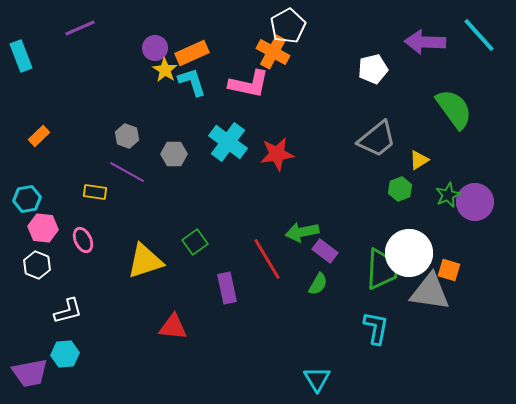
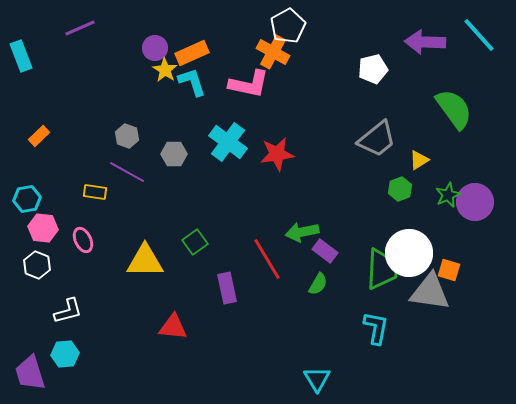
yellow triangle at (145, 261): rotated 18 degrees clockwise
purple trapezoid at (30, 373): rotated 84 degrees clockwise
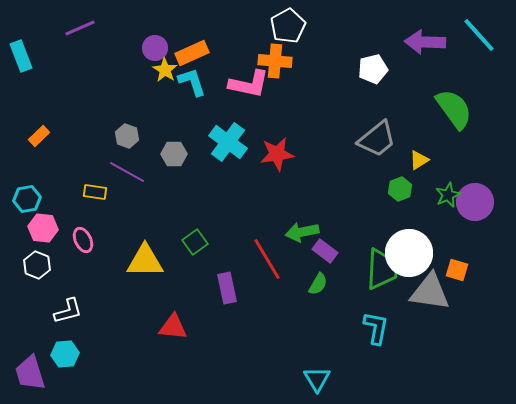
orange cross at (273, 52): moved 2 px right, 9 px down; rotated 24 degrees counterclockwise
orange square at (449, 270): moved 8 px right
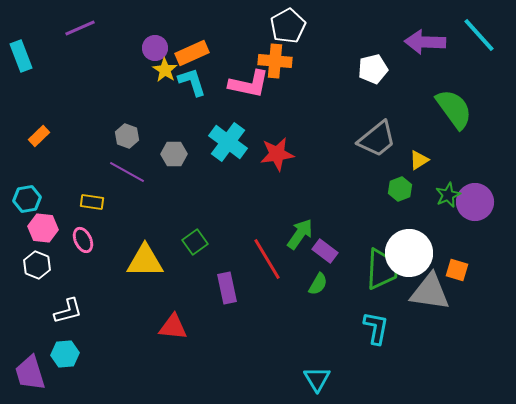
yellow rectangle at (95, 192): moved 3 px left, 10 px down
green arrow at (302, 232): moved 2 px left, 2 px down; rotated 136 degrees clockwise
